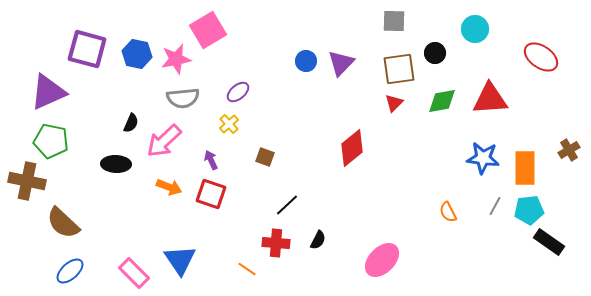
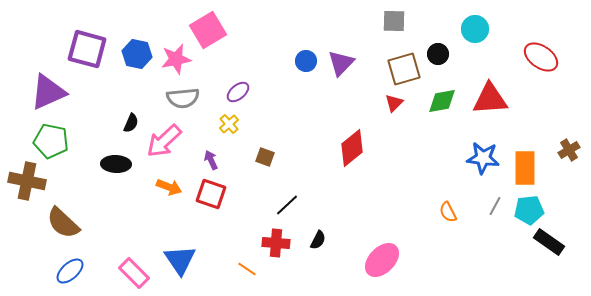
black circle at (435, 53): moved 3 px right, 1 px down
brown square at (399, 69): moved 5 px right; rotated 8 degrees counterclockwise
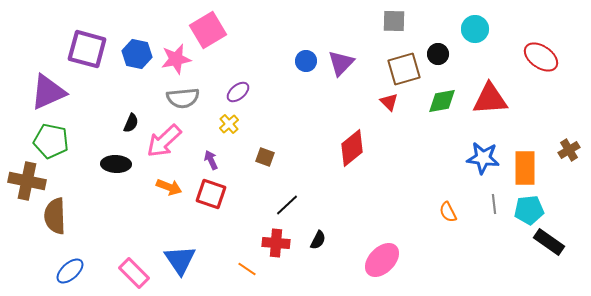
red triangle at (394, 103): moved 5 px left, 1 px up; rotated 30 degrees counterclockwise
gray line at (495, 206): moved 1 px left, 2 px up; rotated 36 degrees counterclockwise
brown semicircle at (63, 223): moved 8 px left, 7 px up; rotated 45 degrees clockwise
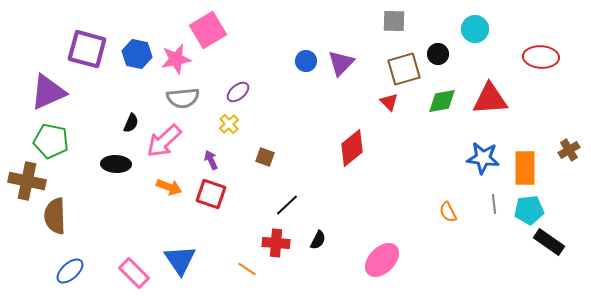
red ellipse at (541, 57): rotated 32 degrees counterclockwise
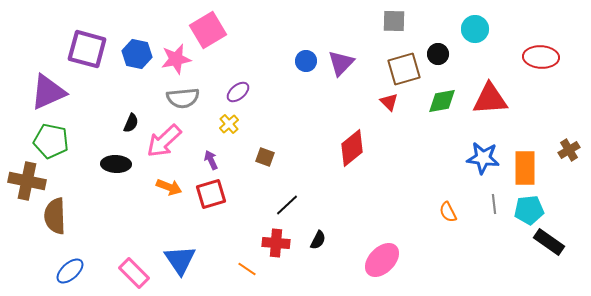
red square at (211, 194): rotated 36 degrees counterclockwise
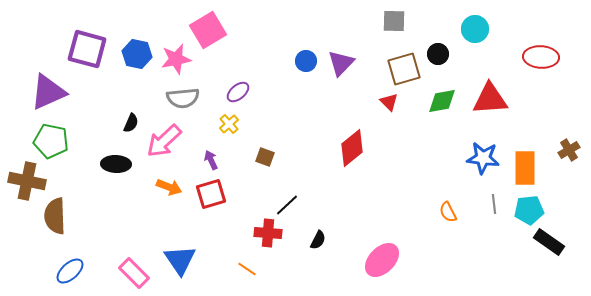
red cross at (276, 243): moved 8 px left, 10 px up
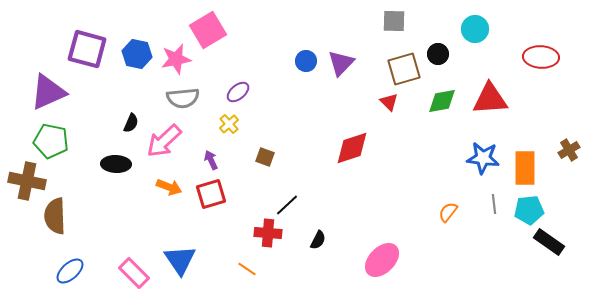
red diamond at (352, 148): rotated 21 degrees clockwise
orange semicircle at (448, 212): rotated 65 degrees clockwise
